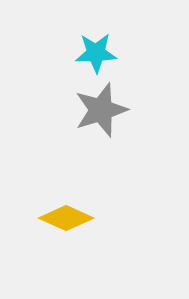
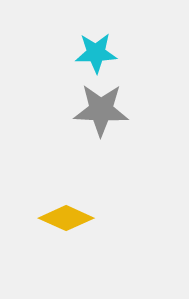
gray star: rotated 20 degrees clockwise
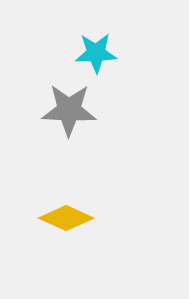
gray star: moved 32 px left
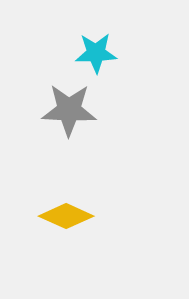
yellow diamond: moved 2 px up
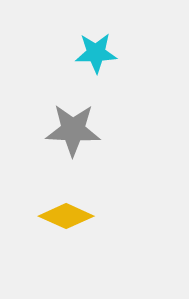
gray star: moved 4 px right, 20 px down
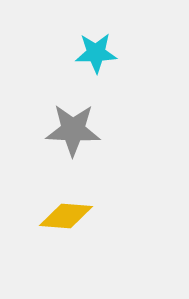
yellow diamond: rotated 20 degrees counterclockwise
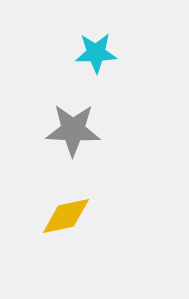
yellow diamond: rotated 16 degrees counterclockwise
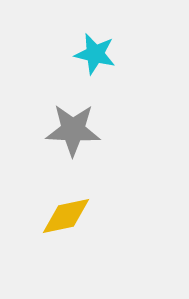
cyan star: moved 1 px left, 1 px down; rotated 15 degrees clockwise
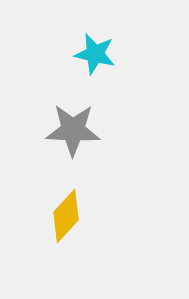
yellow diamond: rotated 36 degrees counterclockwise
